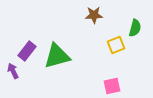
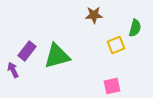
purple arrow: moved 1 px up
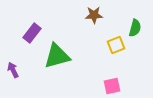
purple rectangle: moved 5 px right, 18 px up
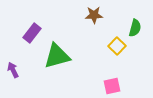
yellow square: moved 1 px right, 1 px down; rotated 24 degrees counterclockwise
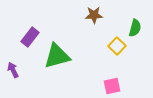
purple rectangle: moved 2 px left, 4 px down
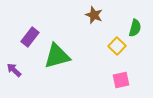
brown star: rotated 24 degrees clockwise
purple arrow: moved 1 px right; rotated 21 degrees counterclockwise
pink square: moved 9 px right, 6 px up
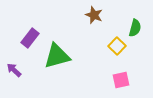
purple rectangle: moved 1 px down
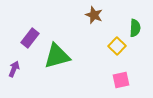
green semicircle: rotated 12 degrees counterclockwise
purple arrow: moved 1 px up; rotated 70 degrees clockwise
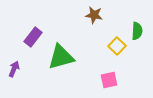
brown star: rotated 12 degrees counterclockwise
green semicircle: moved 2 px right, 3 px down
purple rectangle: moved 3 px right, 1 px up
green triangle: moved 4 px right, 1 px down
pink square: moved 12 px left
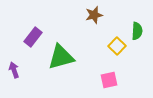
brown star: rotated 24 degrees counterclockwise
purple arrow: moved 1 px down; rotated 42 degrees counterclockwise
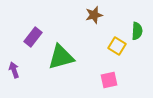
yellow square: rotated 12 degrees counterclockwise
